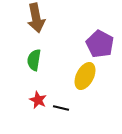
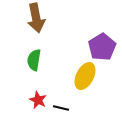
purple pentagon: moved 2 px right, 3 px down; rotated 12 degrees clockwise
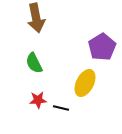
green semicircle: moved 3 px down; rotated 35 degrees counterclockwise
yellow ellipse: moved 7 px down
red star: rotated 30 degrees counterclockwise
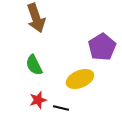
brown arrow: rotated 8 degrees counterclockwise
green semicircle: moved 2 px down
yellow ellipse: moved 5 px left, 4 px up; rotated 40 degrees clockwise
red star: rotated 12 degrees counterclockwise
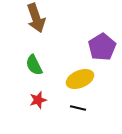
black line: moved 17 px right
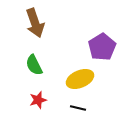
brown arrow: moved 1 px left, 5 px down
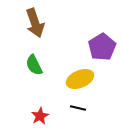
red star: moved 2 px right, 16 px down; rotated 12 degrees counterclockwise
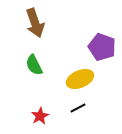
purple pentagon: rotated 20 degrees counterclockwise
black line: rotated 42 degrees counterclockwise
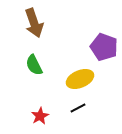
brown arrow: moved 1 px left
purple pentagon: moved 2 px right
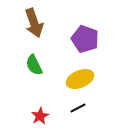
purple pentagon: moved 19 px left, 8 px up
